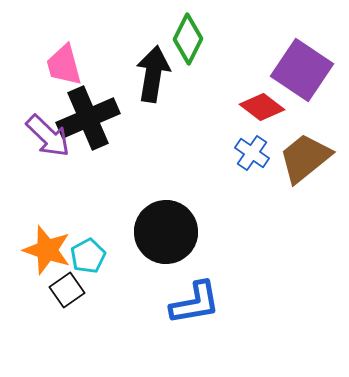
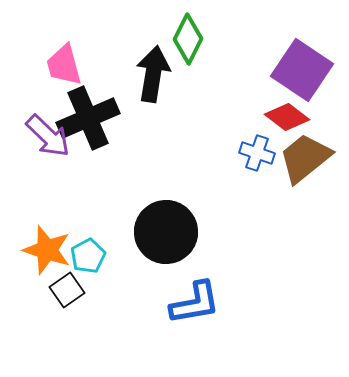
red diamond: moved 25 px right, 10 px down
blue cross: moved 5 px right; rotated 16 degrees counterclockwise
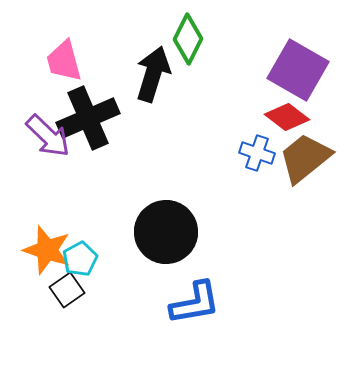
pink trapezoid: moved 4 px up
purple square: moved 4 px left; rotated 4 degrees counterclockwise
black arrow: rotated 8 degrees clockwise
cyan pentagon: moved 8 px left, 3 px down
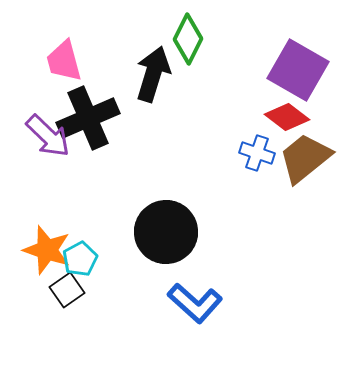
blue L-shape: rotated 52 degrees clockwise
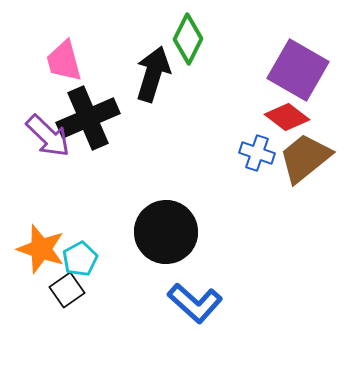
orange star: moved 6 px left, 1 px up
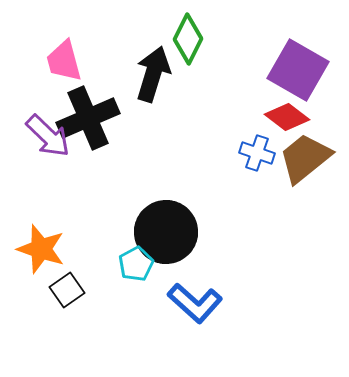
cyan pentagon: moved 56 px right, 5 px down
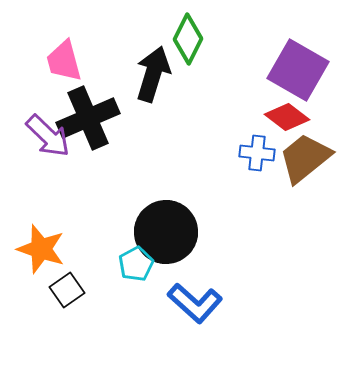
blue cross: rotated 12 degrees counterclockwise
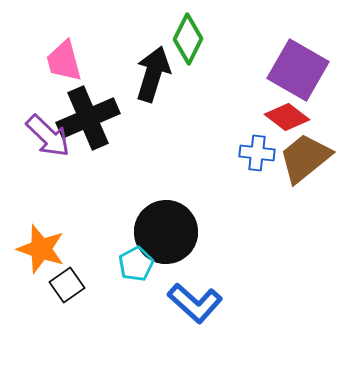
black square: moved 5 px up
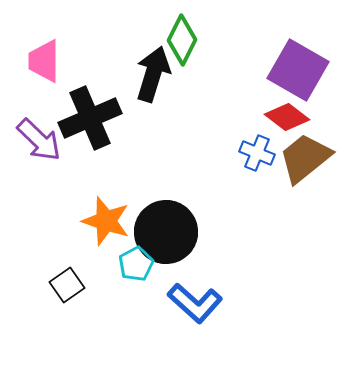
green diamond: moved 6 px left, 1 px down
pink trapezoid: moved 20 px left; rotated 15 degrees clockwise
black cross: moved 2 px right
purple arrow: moved 9 px left, 4 px down
blue cross: rotated 16 degrees clockwise
orange star: moved 65 px right, 28 px up
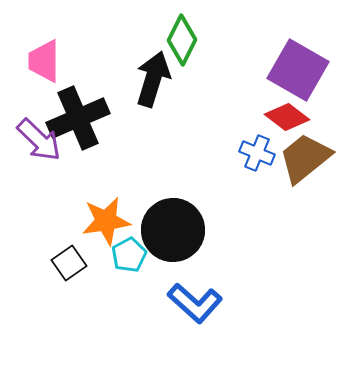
black arrow: moved 5 px down
black cross: moved 12 px left
orange star: rotated 27 degrees counterclockwise
black circle: moved 7 px right, 2 px up
cyan pentagon: moved 7 px left, 9 px up
black square: moved 2 px right, 22 px up
